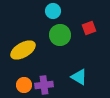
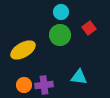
cyan circle: moved 8 px right, 1 px down
red square: rotated 16 degrees counterclockwise
cyan triangle: rotated 24 degrees counterclockwise
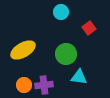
green circle: moved 6 px right, 19 px down
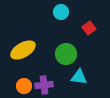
orange circle: moved 1 px down
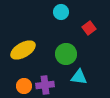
purple cross: moved 1 px right
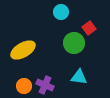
green circle: moved 8 px right, 11 px up
purple cross: rotated 30 degrees clockwise
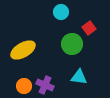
green circle: moved 2 px left, 1 px down
